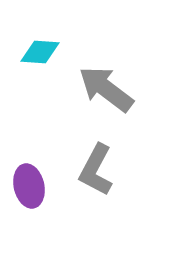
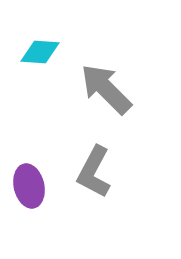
gray arrow: rotated 8 degrees clockwise
gray L-shape: moved 2 px left, 2 px down
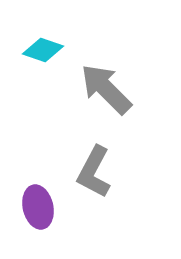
cyan diamond: moved 3 px right, 2 px up; rotated 15 degrees clockwise
purple ellipse: moved 9 px right, 21 px down
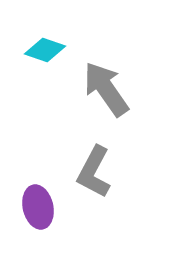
cyan diamond: moved 2 px right
gray arrow: rotated 10 degrees clockwise
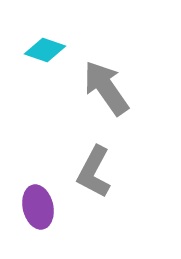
gray arrow: moved 1 px up
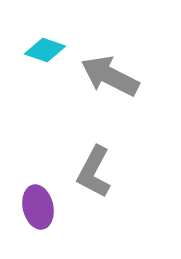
gray arrow: moved 4 px right, 12 px up; rotated 28 degrees counterclockwise
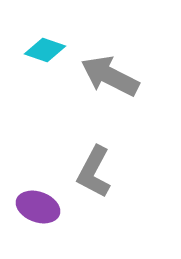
purple ellipse: rotated 57 degrees counterclockwise
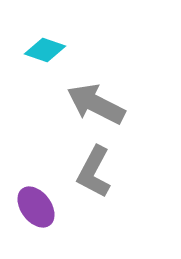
gray arrow: moved 14 px left, 28 px down
purple ellipse: moved 2 px left; rotated 33 degrees clockwise
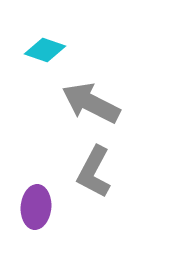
gray arrow: moved 5 px left, 1 px up
purple ellipse: rotated 42 degrees clockwise
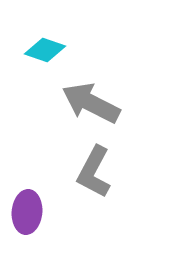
purple ellipse: moved 9 px left, 5 px down
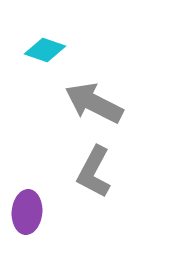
gray arrow: moved 3 px right
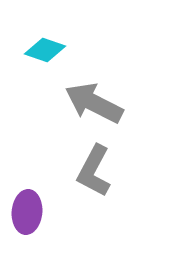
gray L-shape: moved 1 px up
